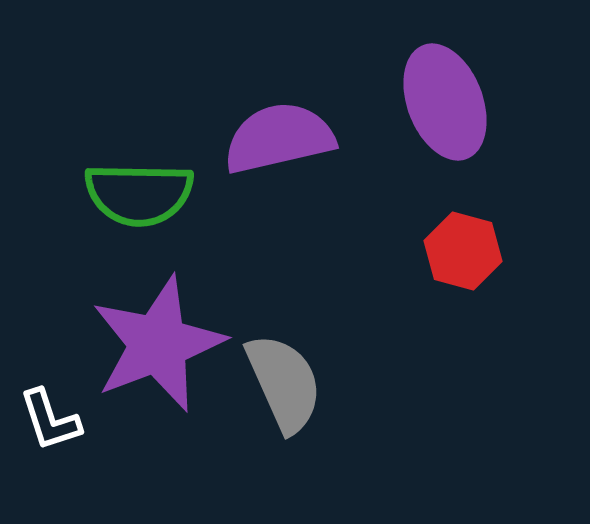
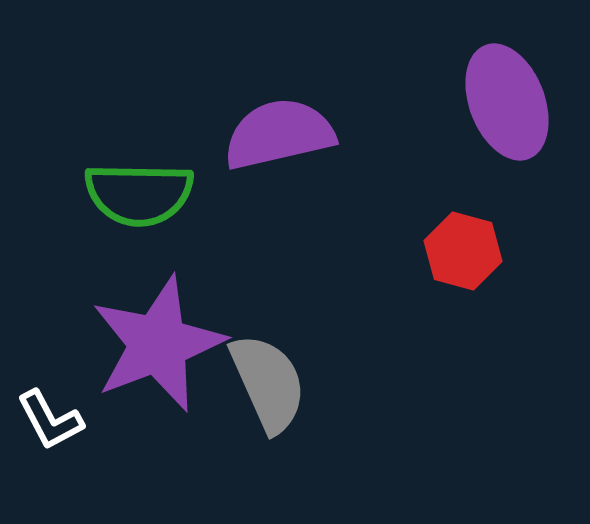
purple ellipse: moved 62 px right
purple semicircle: moved 4 px up
gray semicircle: moved 16 px left
white L-shape: rotated 10 degrees counterclockwise
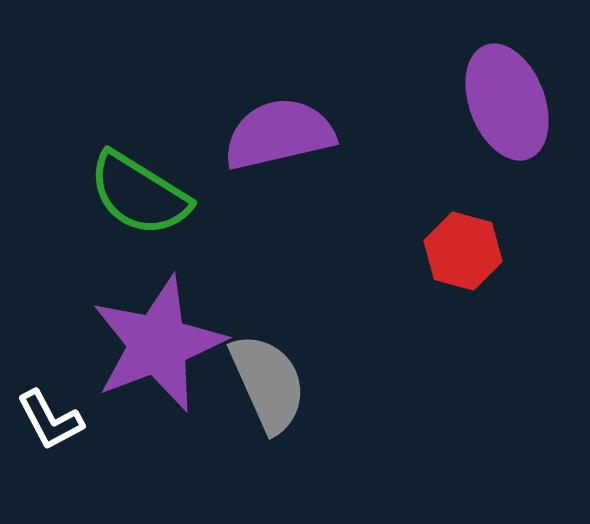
green semicircle: rotated 31 degrees clockwise
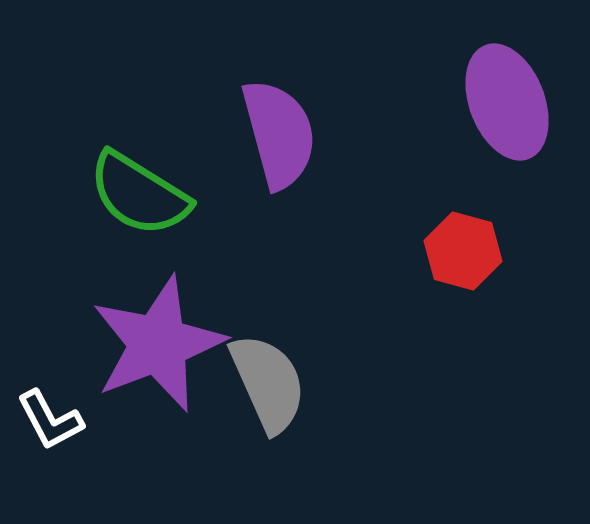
purple semicircle: rotated 88 degrees clockwise
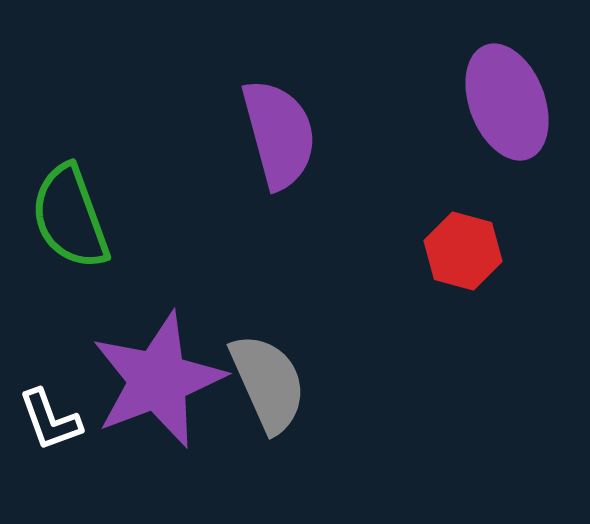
green semicircle: moved 69 px left, 23 px down; rotated 38 degrees clockwise
purple star: moved 36 px down
white L-shape: rotated 8 degrees clockwise
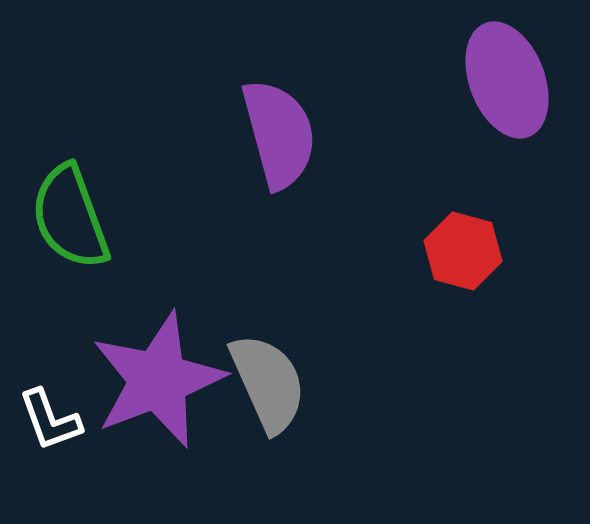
purple ellipse: moved 22 px up
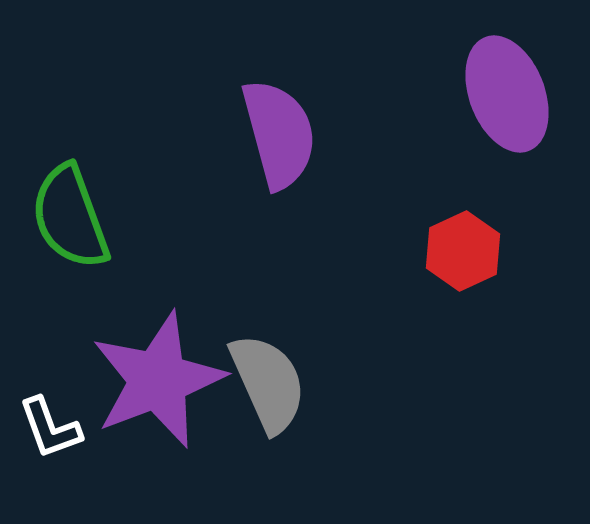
purple ellipse: moved 14 px down
red hexagon: rotated 20 degrees clockwise
white L-shape: moved 8 px down
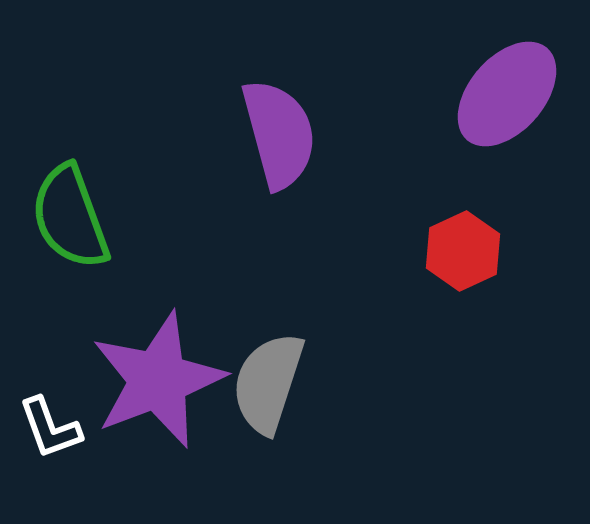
purple ellipse: rotated 62 degrees clockwise
gray semicircle: rotated 138 degrees counterclockwise
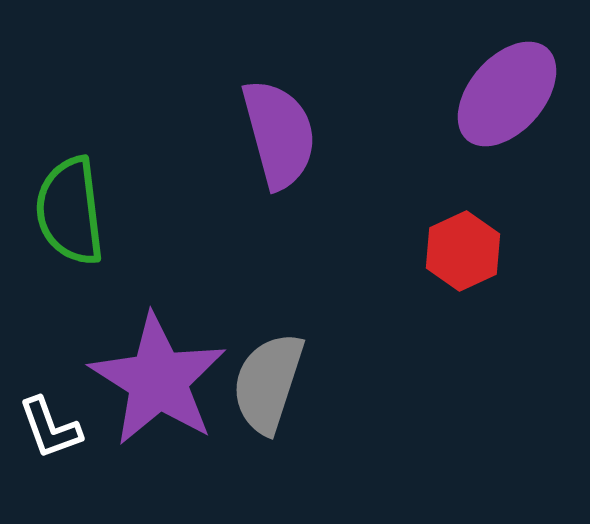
green semicircle: moved 6 px up; rotated 13 degrees clockwise
purple star: rotated 19 degrees counterclockwise
